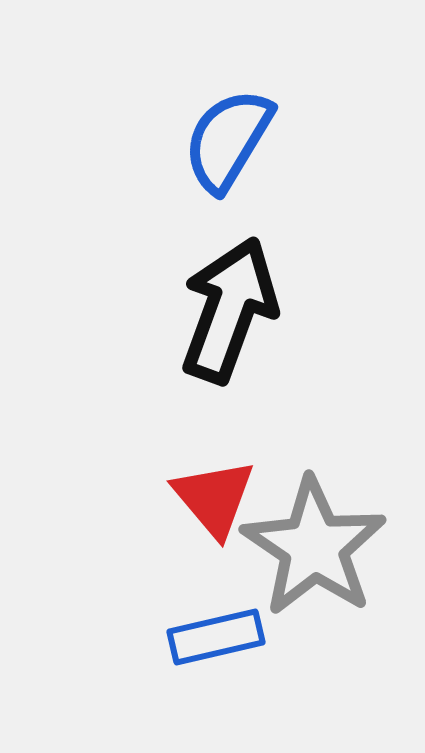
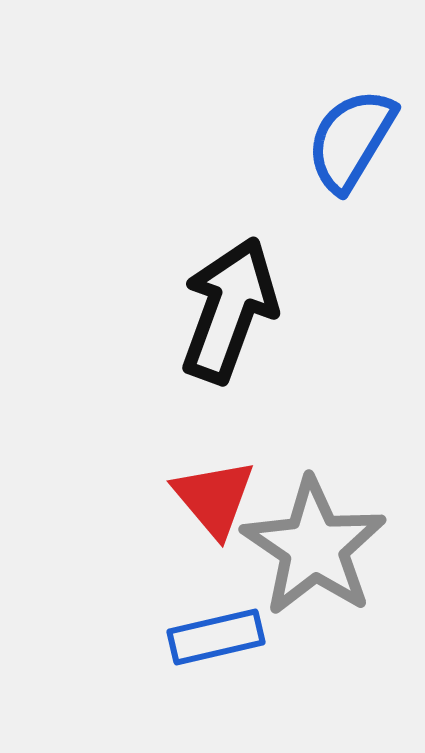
blue semicircle: moved 123 px right
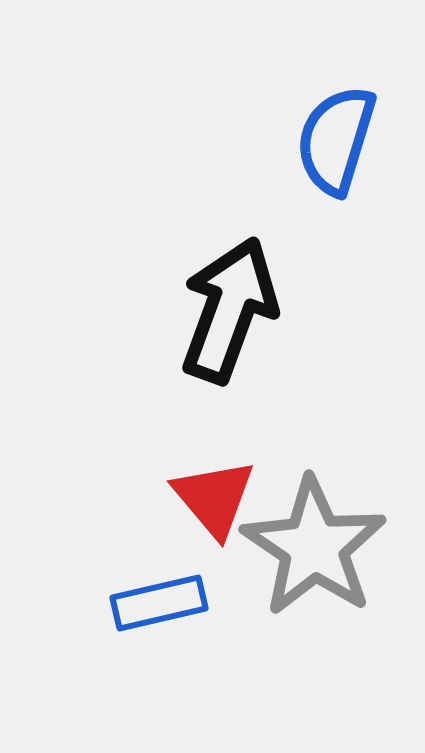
blue semicircle: moved 15 px left; rotated 14 degrees counterclockwise
blue rectangle: moved 57 px left, 34 px up
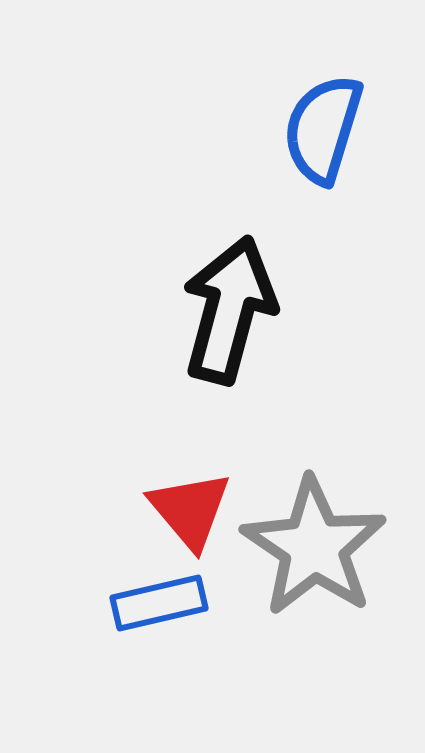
blue semicircle: moved 13 px left, 11 px up
black arrow: rotated 5 degrees counterclockwise
red triangle: moved 24 px left, 12 px down
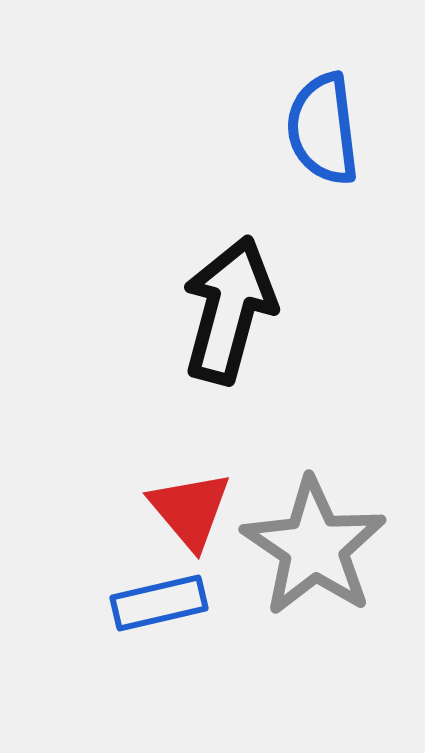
blue semicircle: rotated 24 degrees counterclockwise
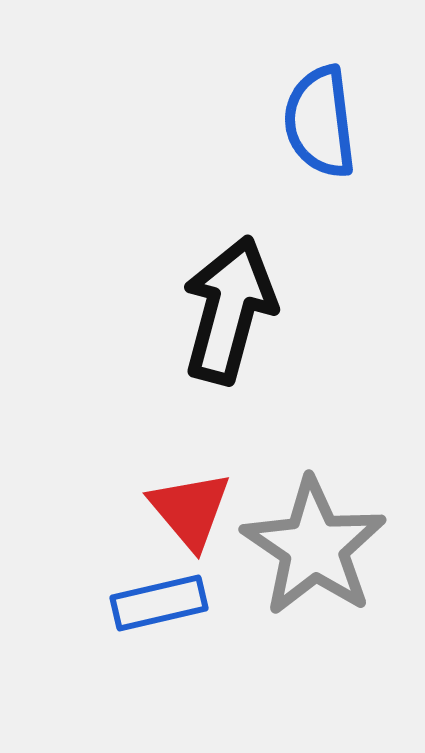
blue semicircle: moved 3 px left, 7 px up
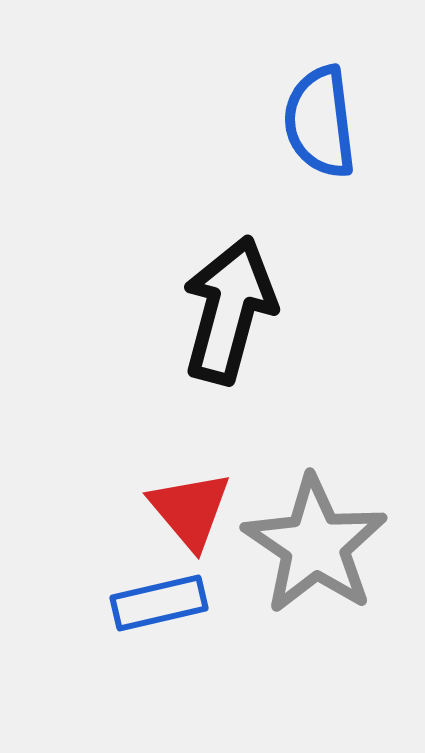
gray star: moved 1 px right, 2 px up
